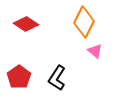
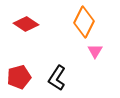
pink triangle: rotated 21 degrees clockwise
red pentagon: rotated 20 degrees clockwise
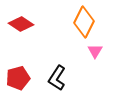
red diamond: moved 5 px left
red pentagon: moved 1 px left, 1 px down
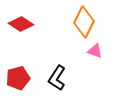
pink triangle: rotated 42 degrees counterclockwise
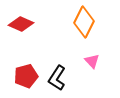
red diamond: rotated 10 degrees counterclockwise
pink triangle: moved 3 px left, 10 px down; rotated 28 degrees clockwise
red pentagon: moved 8 px right, 2 px up
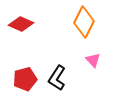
pink triangle: moved 1 px right, 1 px up
red pentagon: moved 1 px left, 3 px down
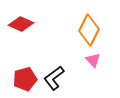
orange diamond: moved 5 px right, 8 px down
black L-shape: moved 3 px left; rotated 20 degrees clockwise
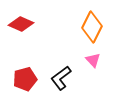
orange diamond: moved 3 px right, 3 px up
black L-shape: moved 7 px right
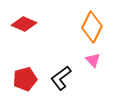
red diamond: moved 3 px right
